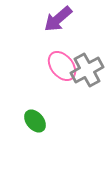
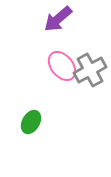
gray cross: moved 3 px right
green ellipse: moved 4 px left, 1 px down; rotated 70 degrees clockwise
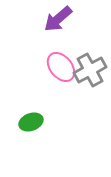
pink ellipse: moved 1 px left, 1 px down
green ellipse: rotated 40 degrees clockwise
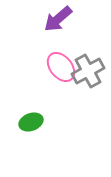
gray cross: moved 2 px left, 1 px down
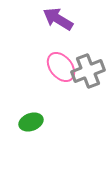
purple arrow: rotated 72 degrees clockwise
gray cross: rotated 8 degrees clockwise
